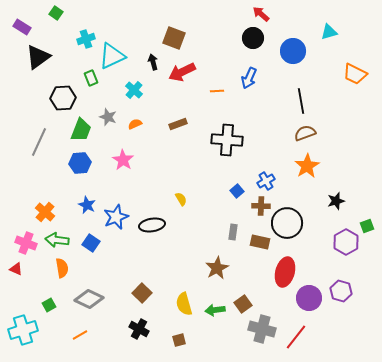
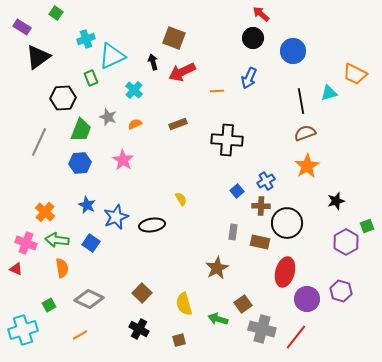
cyan triangle at (329, 32): moved 61 px down
purple circle at (309, 298): moved 2 px left, 1 px down
green arrow at (215, 310): moved 3 px right, 9 px down; rotated 24 degrees clockwise
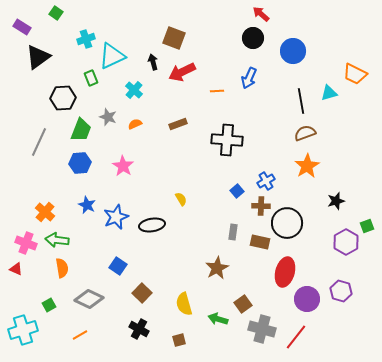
pink star at (123, 160): moved 6 px down
blue square at (91, 243): moved 27 px right, 23 px down
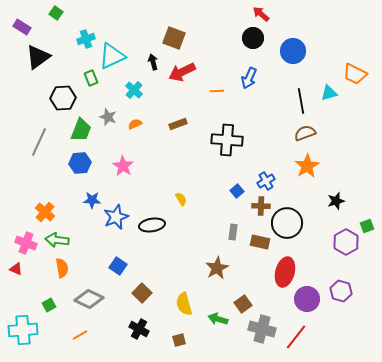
blue star at (87, 205): moved 5 px right, 5 px up; rotated 24 degrees counterclockwise
cyan cross at (23, 330): rotated 12 degrees clockwise
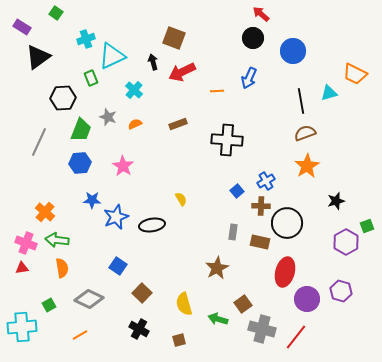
red triangle at (16, 269): moved 6 px right, 1 px up; rotated 32 degrees counterclockwise
cyan cross at (23, 330): moved 1 px left, 3 px up
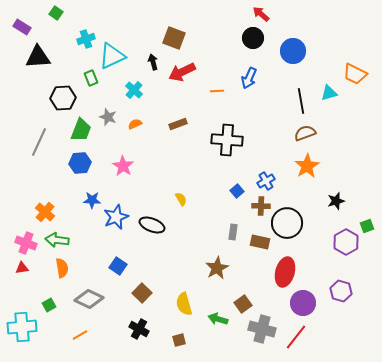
black triangle at (38, 57): rotated 32 degrees clockwise
black ellipse at (152, 225): rotated 30 degrees clockwise
purple circle at (307, 299): moved 4 px left, 4 px down
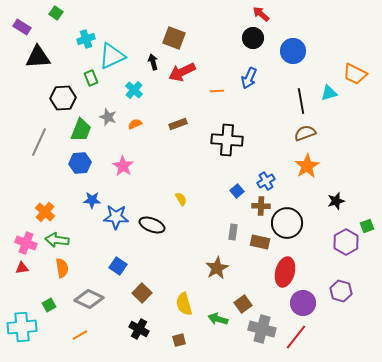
blue star at (116, 217): rotated 25 degrees clockwise
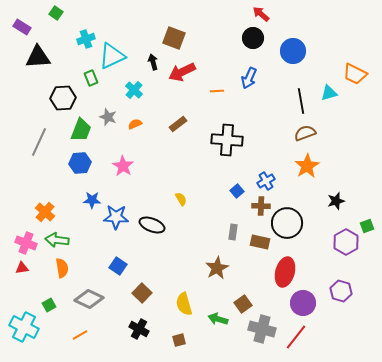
brown rectangle at (178, 124): rotated 18 degrees counterclockwise
cyan cross at (22, 327): moved 2 px right; rotated 32 degrees clockwise
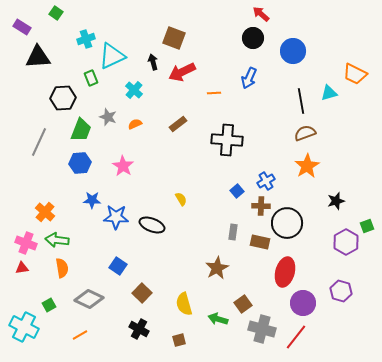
orange line at (217, 91): moved 3 px left, 2 px down
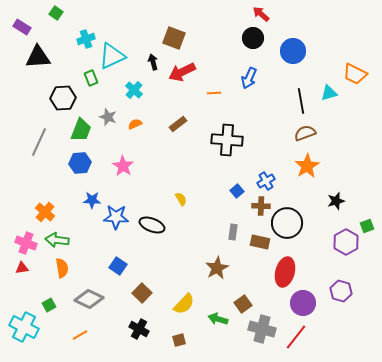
yellow semicircle at (184, 304): rotated 120 degrees counterclockwise
